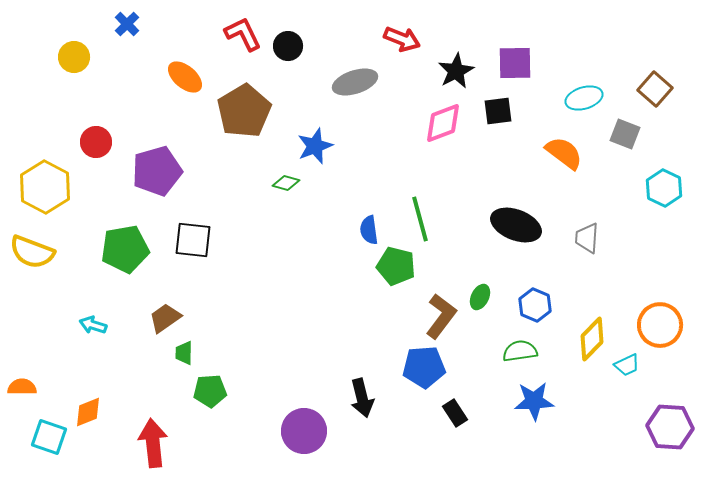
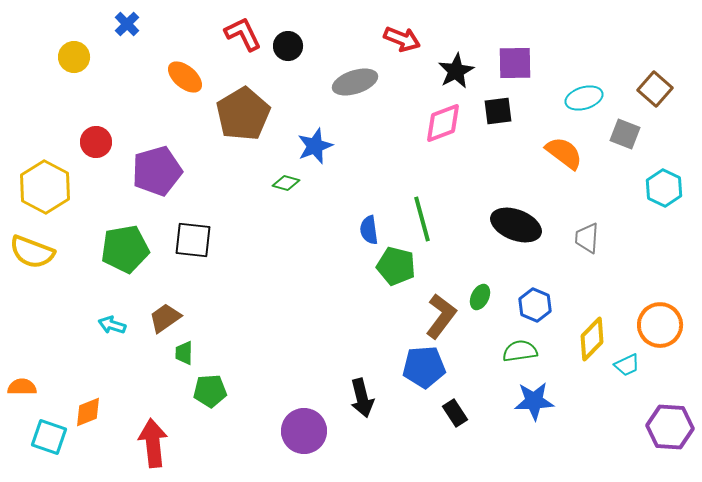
brown pentagon at (244, 111): moved 1 px left, 3 px down
green line at (420, 219): moved 2 px right
cyan arrow at (93, 325): moved 19 px right
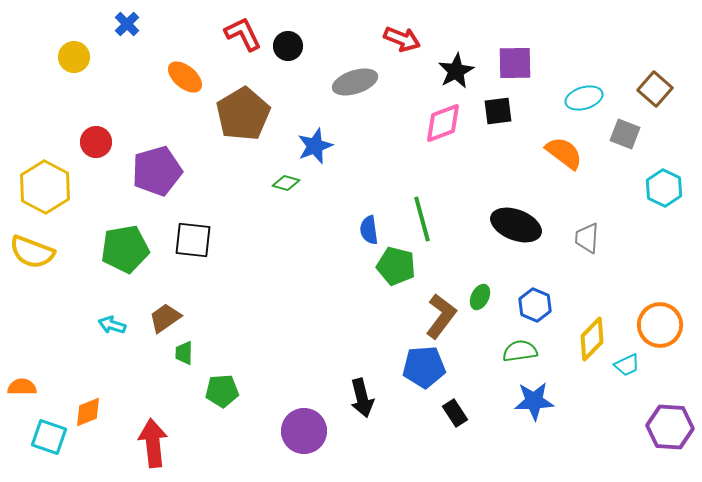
green pentagon at (210, 391): moved 12 px right
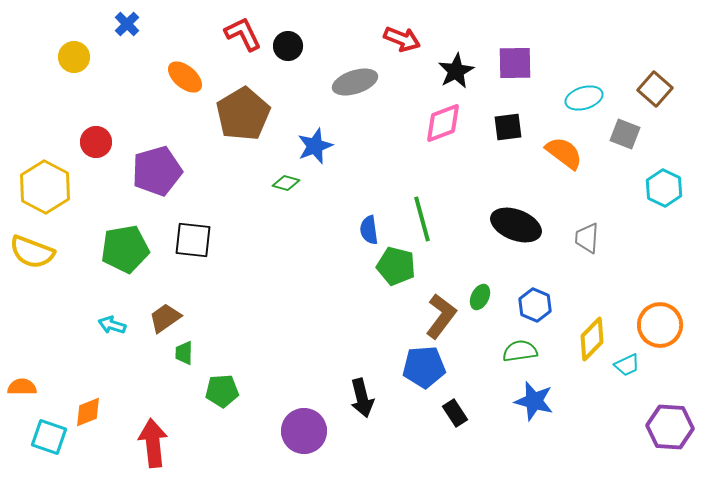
black square at (498, 111): moved 10 px right, 16 px down
blue star at (534, 401): rotated 18 degrees clockwise
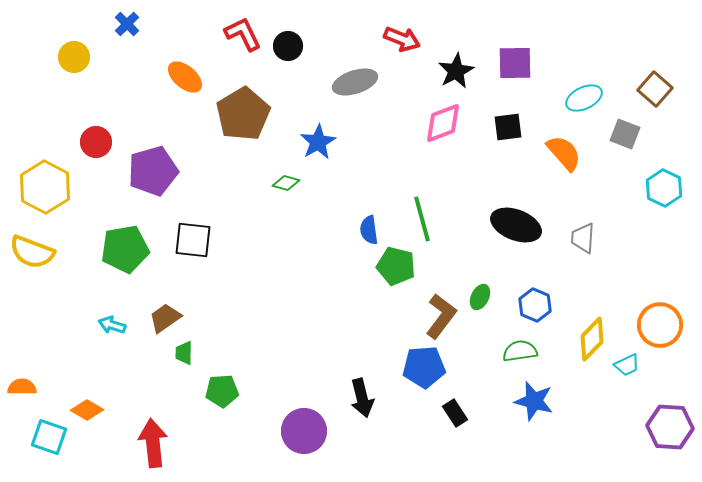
cyan ellipse at (584, 98): rotated 9 degrees counterclockwise
blue star at (315, 146): moved 3 px right, 4 px up; rotated 9 degrees counterclockwise
orange semicircle at (564, 153): rotated 12 degrees clockwise
purple pentagon at (157, 171): moved 4 px left
gray trapezoid at (587, 238): moved 4 px left
orange diamond at (88, 412): moved 1 px left, 2 px up; rotated 52 degrees clockwise
